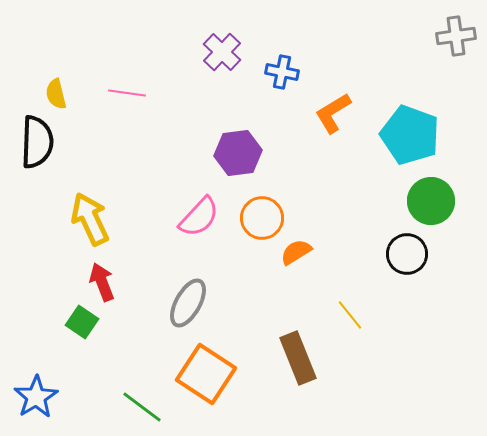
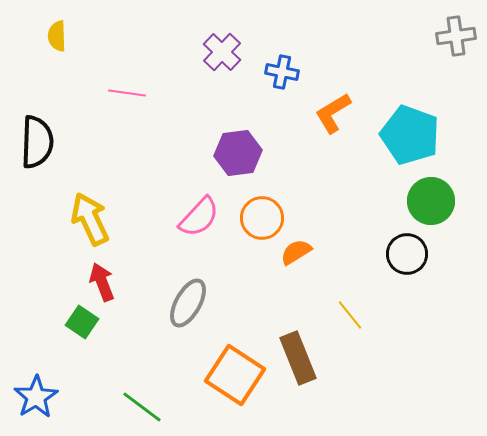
yellow semicircle: moved 1 px right, 58 px up; rotated 12 degrees clockwise
orange square: moved 29 px right, 1 px down
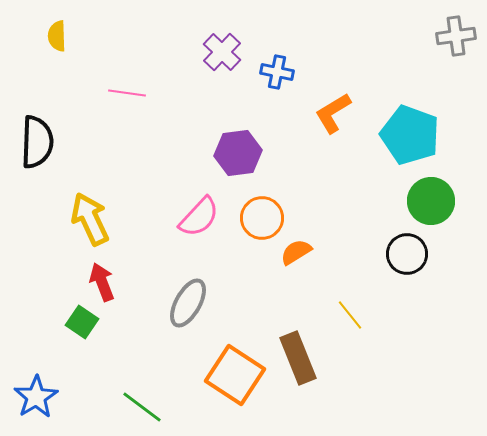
blue cross: moved 5 px left
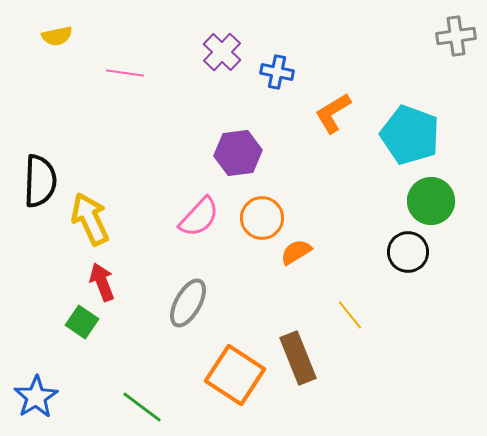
yellow semicircle: rotated 100 degrees counterclockwise
pink line: moved 2 px left, 20 px up
black semicircle: moved 3 px right, 39 px down
black circle: moved 1 px right, 2 px up
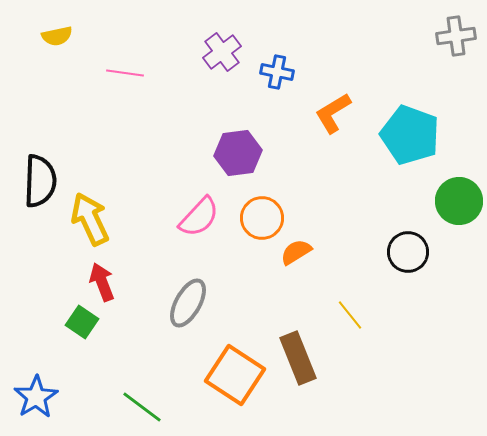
purple cross: rotated 9 degrees clockwise
green circle: moved 28 px right
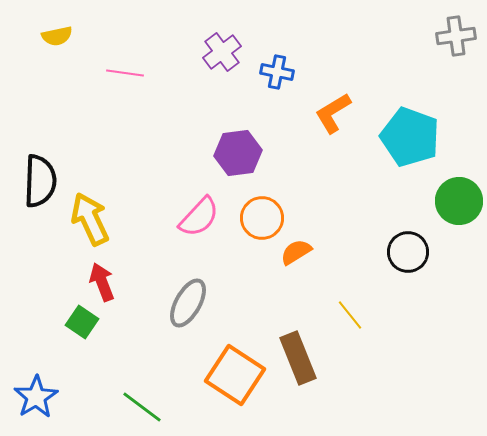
cyan pentagon: moved 2 px down
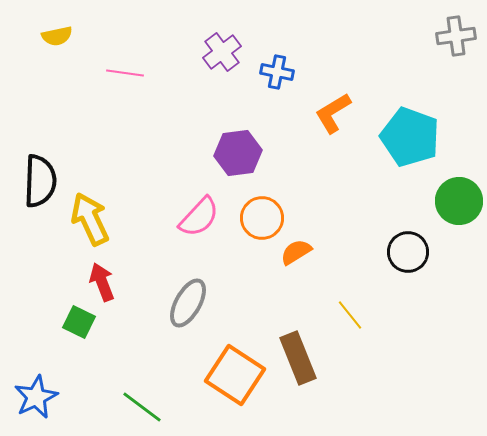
green square: moved 3 px left; rotated 8 degrees counterclockwise
blue star: rotated 6 degrees clockwise
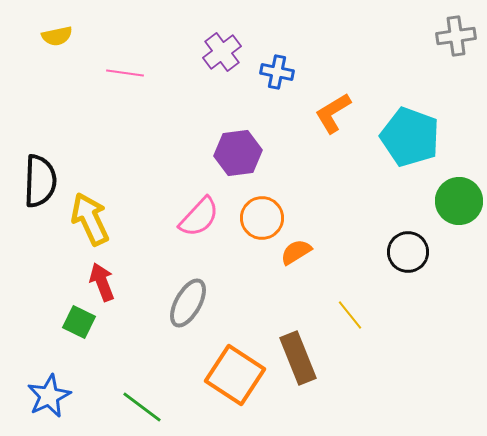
blue star: moved 13 px right, 1 px up
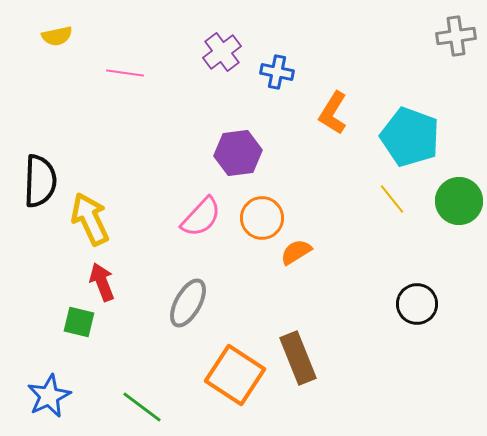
orange L-shape: rotated 27 degrees counterclockwise
pink semicircle: moved 2 px right
black circle: moved 9 px right, 52 px down
yellow line: moved 42 px right, 116 px up
green square: rotated 12 degrees counterclockwise
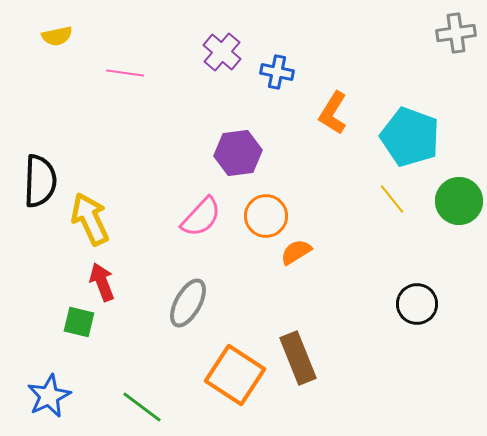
gray cross: moved 3 px up
purple cross: rotated 12 degrees counterclockwise
orange circle: moved 4 px right, 2 px up
